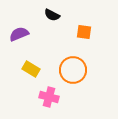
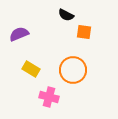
black semicircle: moved 14 px right
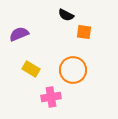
pink cross: moved 2 px right; rotated 24 degrees counterclockwise
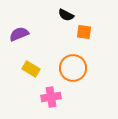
orange circle: moved 2 px up
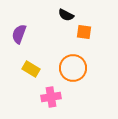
purple semicircle: rotated 48 degrees counterclockwise
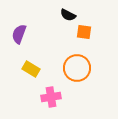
black semicircle: moved 2 px right
orange circle: moved 4 px right
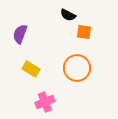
purple semicircle: moved 1 px right
pink cross: moved 6 px left, 5 px down; rotated 12 degrees counterclockwise
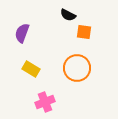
purple semicircle: moved 2 px right, 1 px up
